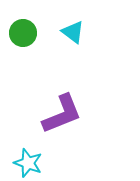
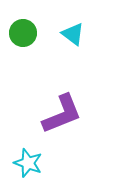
cyan triangle: moved 2 px down
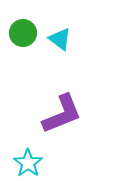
cyan triangle: moved 13 px left, 5 px down
cyan star: rotated 16 degrees clockwise
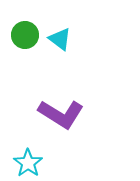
green circle: moved 2 px right, 2 px down
purple L-shape: moved 1 px left; rotated 54 degrees clockwise
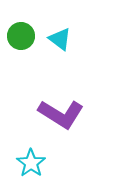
green circle: moved 4 px left, 1 px down
cyan star: moved 3 px right
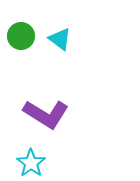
purple L-shape: moved 15 px left
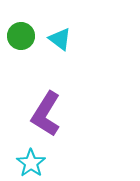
purple L-shape: rotated 90 degrees clockwise
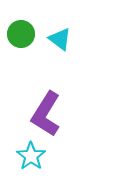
green circle: moved 2 px up
cyan star: moved 7 px up
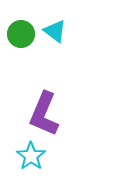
cyan triangle: moved 5 px left, 8 px up
purple L-shape: moved 2 px left; rotated 9 degrees counterclockwise
